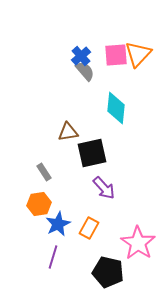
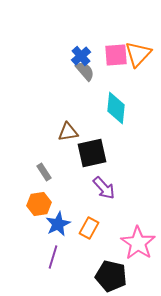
black pentagon: moved 3 px right, 4 px down
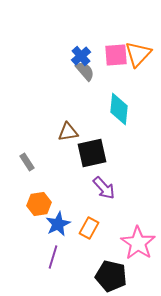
cyan diamond: moved 3 px right, 1 px down
gray rectangle: moved 17 px left, 10 px up
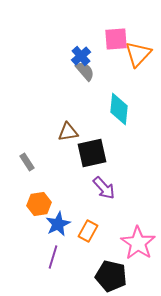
pink square: moved 16 px up
orange rectangle: moved 1 px left, 3 px down
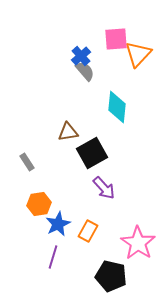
cyan diamond: moved 2 px left, 2 px up
black square: rotated 16 degrees counterclockwise
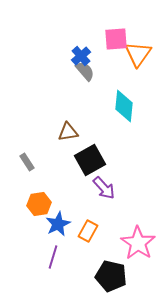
orange triangle: rotated 8 degrees counterclockwise
cyan diamond: moved 7 px right, 1 px up
black square: moved 2 px left, 7 px down
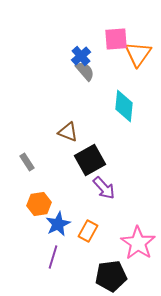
brown triangle: rotated 30 degrees clockwise
black pentagon: rotated 20 degrees counterclockwise
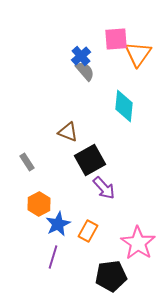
orange hexagon: rotated 20 degrees counterclockwise
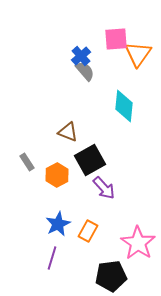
orange hexagon: moved 18 px right, 29 px up
purple line: moved 1 px left, 1 px down
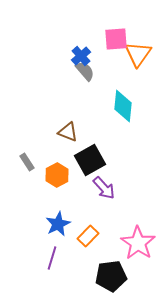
cyan diamond: moved 1 px left
orange rectangle: moved 5 px down; rotated 15 degrees clockwise
